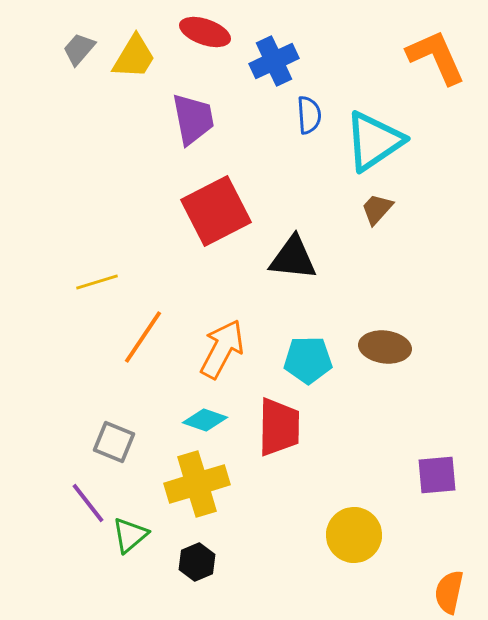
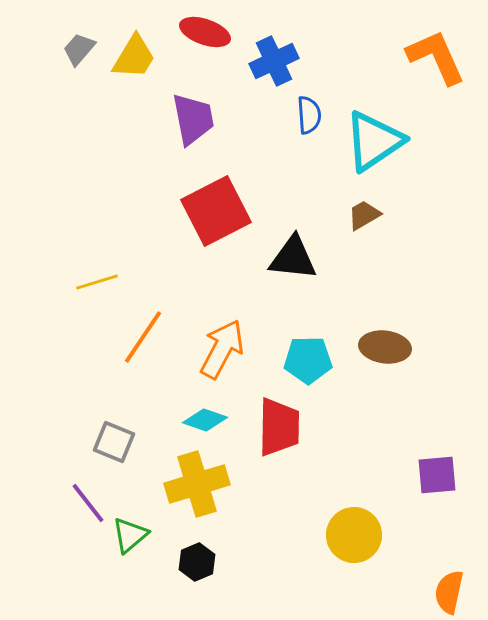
brown trapezoid: moved 13 px left, 6 px down; rotated 18 degrees clockwise
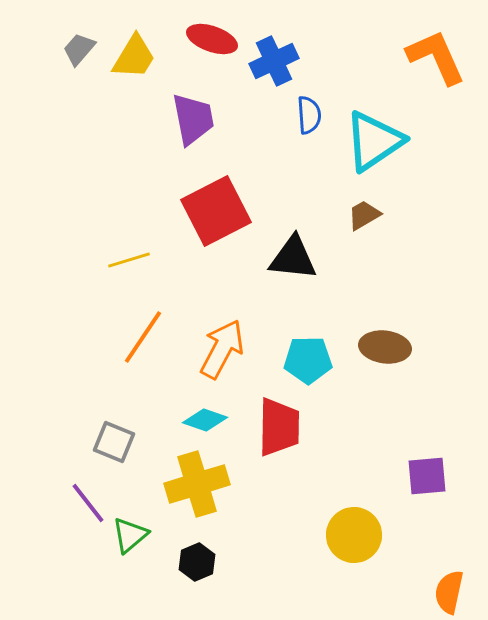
red ellipse: moved 7 px right, 7 px down
yellow line: moved 32 px right, 22 px up
purple square: moved 10 px left, 1 px down
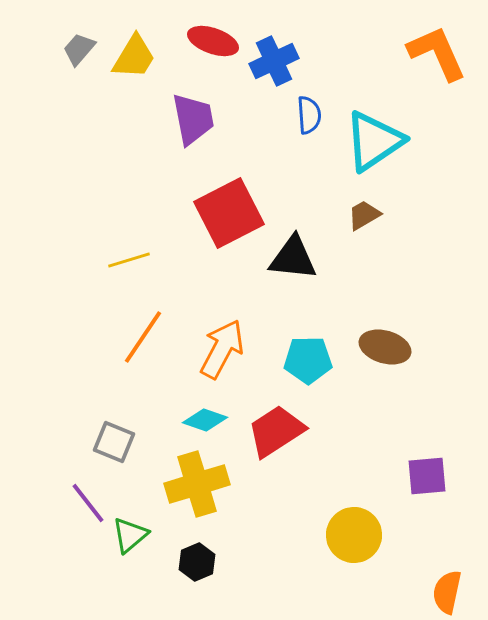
red ellipse: moved 1 px right, 2 px down
orange L-shape: moved 1 px right, 4 px up
red square: moved 13 px right, 2 px down
brown ellipse: rotated 9 degrees clockwise
red trapezoid: moved 3 px left, 4 px down; rotated 124 degrees counterclockwise
orange semicircle: moved 2 px left
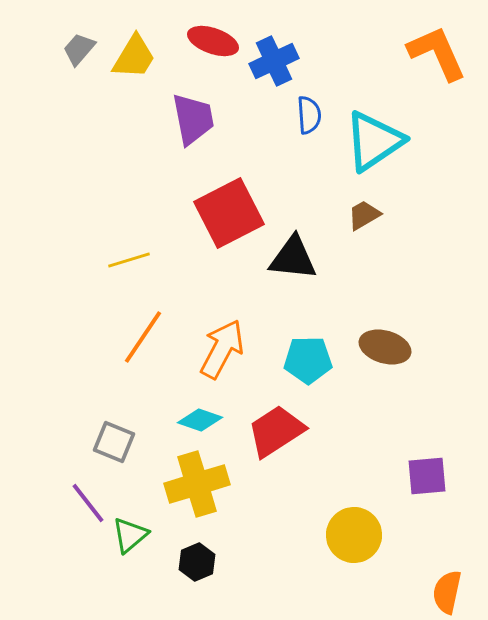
cyan diamond: moved 5 px left
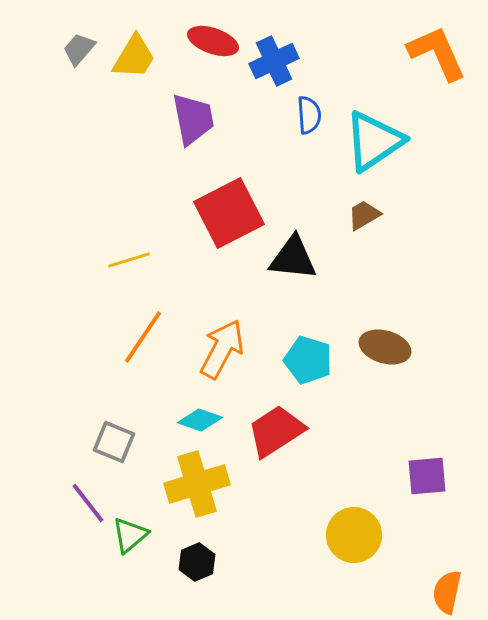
cyan pentagon: rotated 18 degrees clockwise
